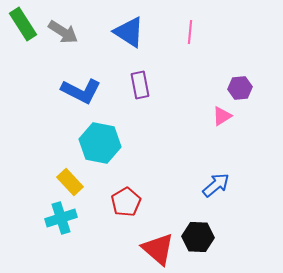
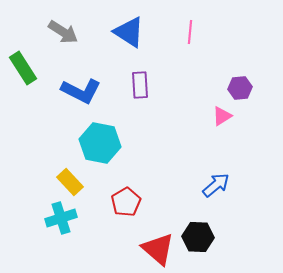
green rectangle: moved 44 px down
purple rectangle: rotated 8 degrees clockwise
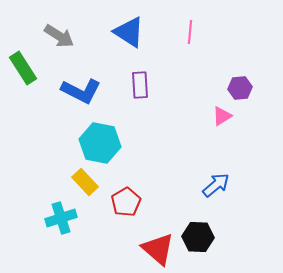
gray arrow: moved 4 px left, 4 px down
yellow rectangle: moved 15 px right
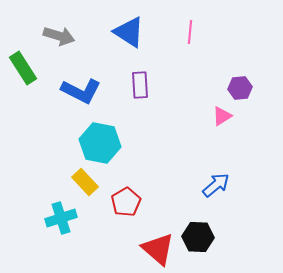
gray arrow: rotated 16 degrees counterclockwise
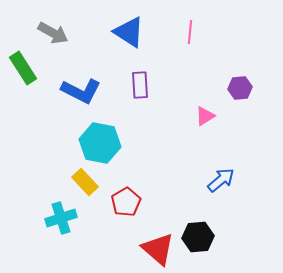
gray arrow: moved 6 px left, 3 px up; rotated 12 degrees clockwise
pink triangle: moved 17 px left
blue arrow: moved 5 px right, 5 px up
black hexagon: rotated 8 degrees counterclockwise
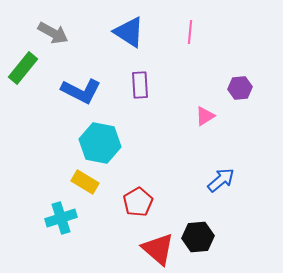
green rectangle: rotated 72 degrees clockwise
yellow rectangle: rotated 16 degrees counterclockwise
red pentagon: moved 12 px right
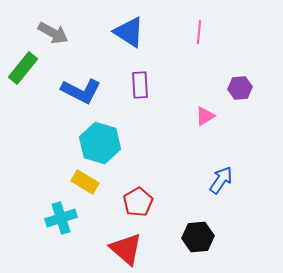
pink line: moved 9 px right
cyan hexagon: rotated 6 degrees clockwise
blue arrow: rotated 16 degrees counterclockwise
red triangle: moved 32 px left
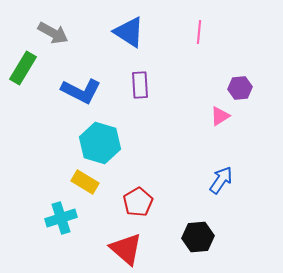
green rectangle: rotated 8 degrees counterclockwise
pink triangle: moved 15 px right
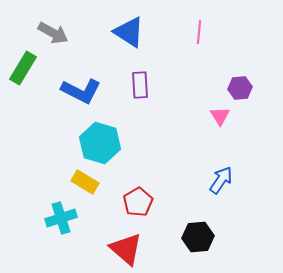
pink triangle: rotated 30 degrees counterclockwise
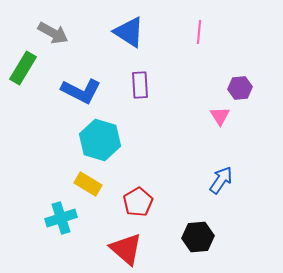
cyan hexagon: moved 3 px up
yellow rectangle: moved 3 px right, 2 px down
